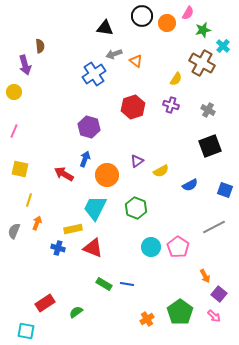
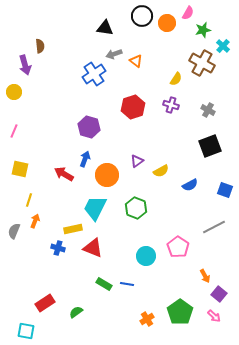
orange arrow at (37, 223): moved 2 px left, 2 px up
cyan circle at (151, 247): moved 5 px left, 9 px down
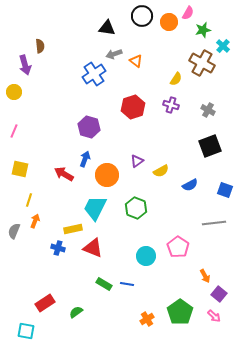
orange circle at (167, 23): moved 2 px right, 1 px up
black triangle at (105, 28): moved 2 px right
gray line at (214, 227): moved 4 px up; rotated 20 degrees clockwise
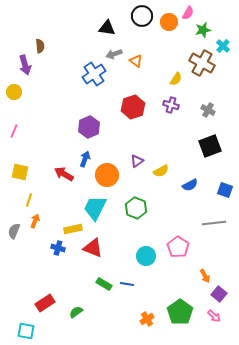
purple hexagon at (89, 127): rotated 20 degrees clockwise
yellow square at (20, 169): moved 3 px down
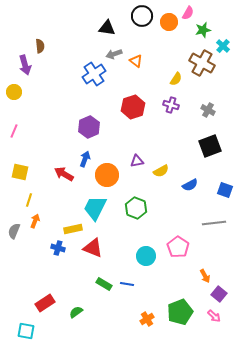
purple triangle at (137, 161): rotated 24 degrees clockwise
green pentagon at (180, 312): rotated 15 degrees clockwise
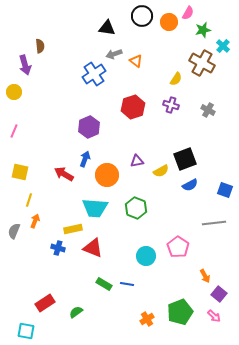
black square at (210, 146): moved 25 px left, 13 px down
cyan trapezoid at (95, 208): rotated 112 degrees counterclockwise
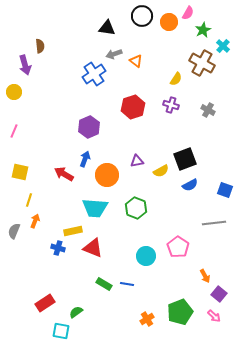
green star at (203, 30): rotated 14 degrees counterclockwise
yellow rectangle at (73, 229): moved 2 px down
cyan square at (26, 331): moved 35 px right
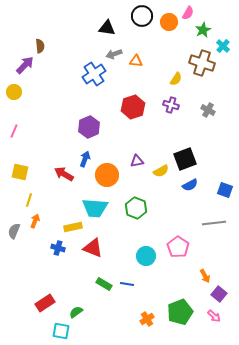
orange triangle at (136, 61): rotated 32 degrees counterclockwise
brown cross at (202, 63): rotated 10 degrees counterclockwise
purple arrow at (25, 65): rotated 120 degrees counterclockwise
yellow rectangle at (73, 231): moved 4 px up
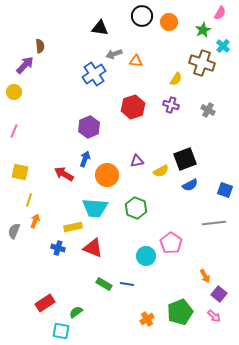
pink semicircle at (188, 13): moved 32 px right
black triangle at (107, 28): moved 7 px left
pink pentagon at (178, 247): moved 7 px left, 4 px up
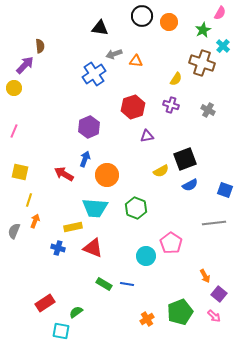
yellow circle at (14, 92): moved 4 px up
purple triangle at (137, 161): moved 10 px right, 25 px up
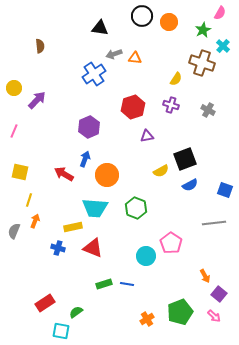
orange triangle at (136, 61): moved 1 px left, 3 px up
purple arrow at (25, 65): moved 12 px right, 35 px down
green rectangle at (104, 284): rotated 49 degrees counterclockwise
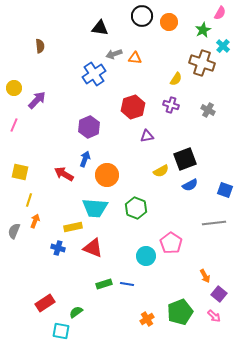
pink line at (14, 131): moved 6 px up
